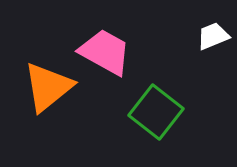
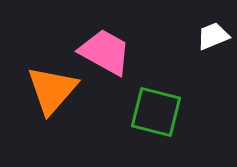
orange triangle: moved 4 px right, 3 px down; rotated 10 degrees counterclockwise
green square: rotated 24 degrees counterclockwise
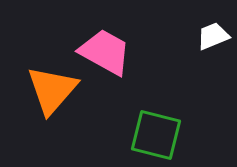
green square: moved 23 px down
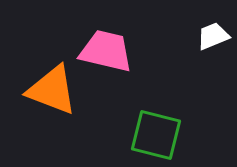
pink trapezoid: moved 1 px right, 1 px up; rotated 16 degrees counterclockwise
orange triangle: rotated 50 degrees counterclockwise
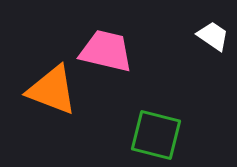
white trapezoid: rotated 56 degrees clockwise
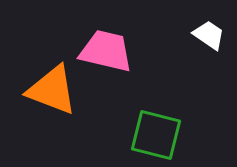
white trapezoid: moved 4 px left, 1 px up
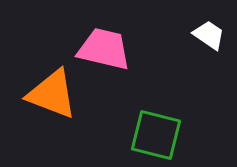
pink trapezoid: moved 2 px left, 2 px up
orange triangle: moved 4 px down
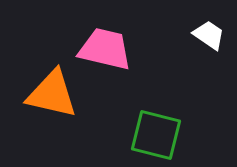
pink trapezoid: moved 1 px right
orange triangle: rotated 8 degrees counterclockwise
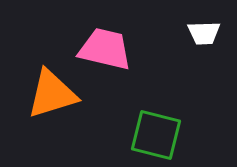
white trapezoid: moved 5 px left, 2 px up; rotated 144 degrees clockwise
orange triangle: rotated 30 degrees counterclockwise
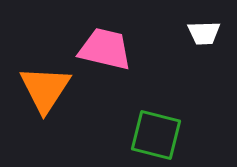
orange triangle: moved 7 px left, 5 px up; rotated 40 degrees counterclockwise
